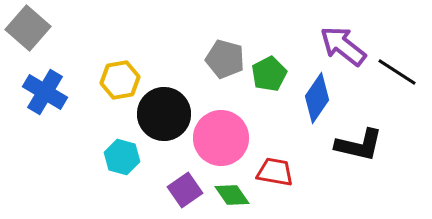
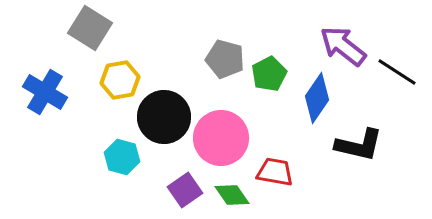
gray square: moved 62 px right; rotated 9 degrees counterclockwise
black circle: moved 3 px down
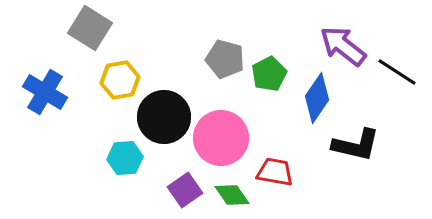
black L-shape: moved 3 px left
cyan hexagon: moved 3 px right, 1 px down; rotated 20 degrees counterclockwise
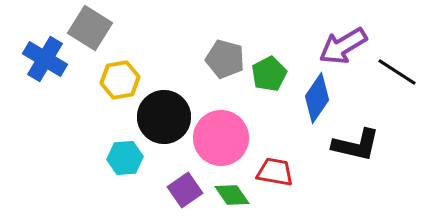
purple arrow: rotated 69 degrees counterclockwise
blue cross: moved 33 px up
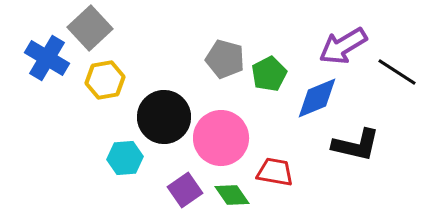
gray square: rotated 15 degrees clockwise
blue cross: moved 2 px right, 1 px up
yellow hexagon: moved 15 px left
blue diamond: rotated 33 degrees clockwise
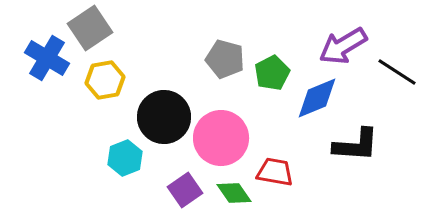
gray square: rotated 9 degrees clockwise
green pentagon: moved 3 px right, 1 px up
black L-shape: rotated 9 degrees counterclockwise
cyan hexagon: rotated 16 degrees counterclockwise
green diamond: moved 2 px right, 2 px up
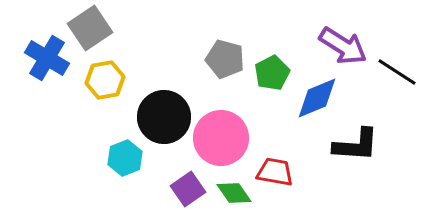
purple arrow: rotated 117 degrees counterclockwise
purple square: moved 3 px right, 1 px up
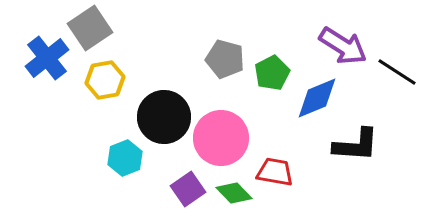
blue cross: rotated 21 degrees clockwise
green diamond: rotated 9 degrees counterclockwise
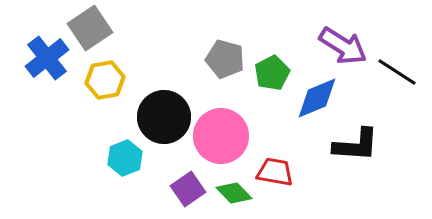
pink circle: moved 2 px up
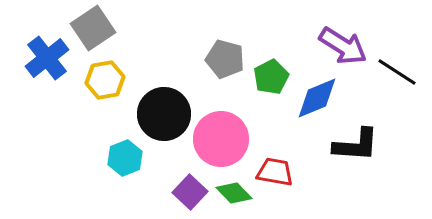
gray square: moved 3 px right
green pentagon: moved 1 px left, 4 px down
black circle: moved 3 px up
pink circle: moved 3 px down
purple square: moved 2 px right, 3 px down; rotated 12 degrees counterclockwise
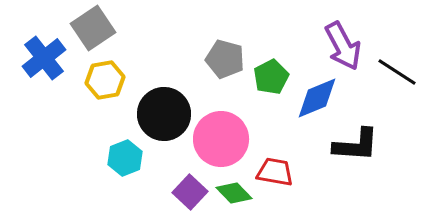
purple arrow: rotated 30 degrees clockwise
blue cross: moved 3 px left
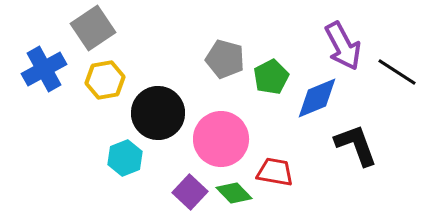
blue cross: moved 11 px down; rotated 9 degrees clockwise
black circle: moved 6 px left, 1 px up
black L-shape: rotated 114 degrees counterclockwise
